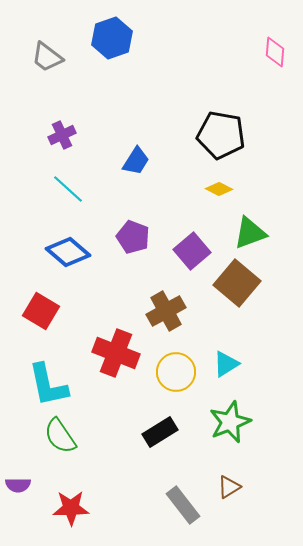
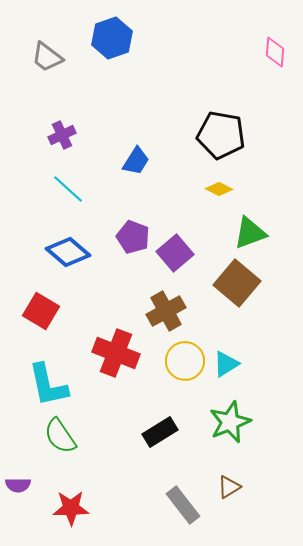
purple square: moved 17 px left, 2 px down
yellow circle: moved 9 px right, 11 px up
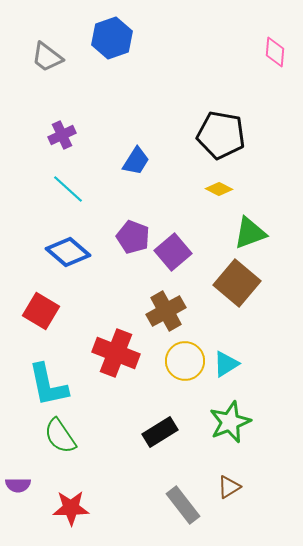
purple square: moved 2 px left, 1 px up
